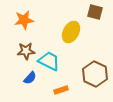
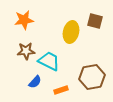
brown square: moved 9 px down
yellow ellipse: rotated 15 degrees counterclockwise
brown hexagon: moved 3 px left, 3 px down; rotated 25 degrees clockwise
blue semicircle: moved 5 px right, 4 px down
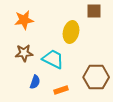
brown square: moved 1 px left, 10 px up; rotated 14 degrees counterclockwise
brown star: moved 2 px left, 2 px down
cyan trapezoid: moved 4 px right, 2 px up
brown hexagon: moved 4 px right; rotated 10 degrees clockwise
blue semicircle: rotated 24 degrees counterclockwise
